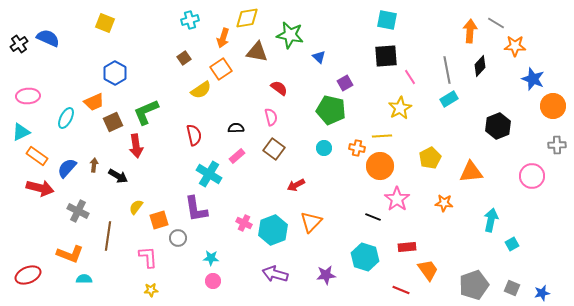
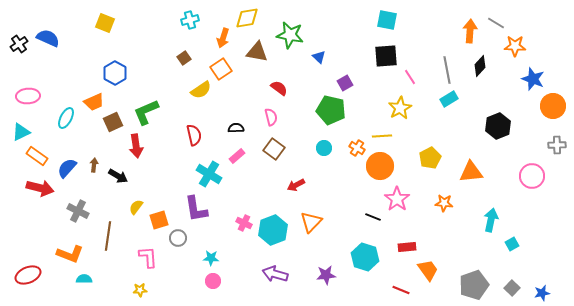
orange cross at (357, 148): rotated 21 degrees clockwise
gray square at (512, 288): rotated 21 degrees clockwise
yellow star at (151, 290): moved 11 px left
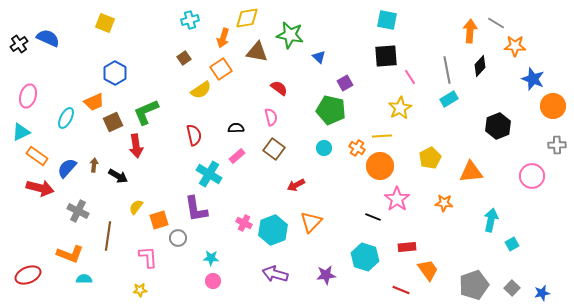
pink ellipse at (28, 96): rotated 70 degrees counterclockwise
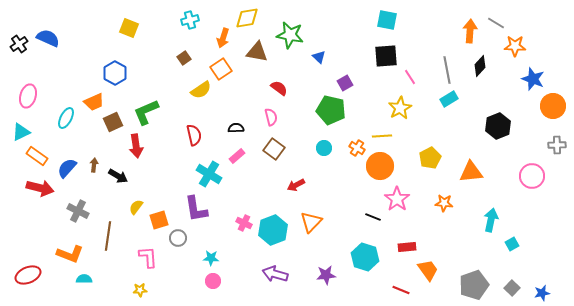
yellow square at (105, 23): moved 24 px right, 5 px down
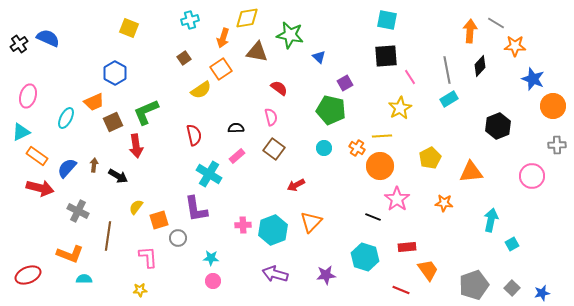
pink cross at (244, 223): moved 1 px left, 2 px down; rotated 28 degrees counterclockwise
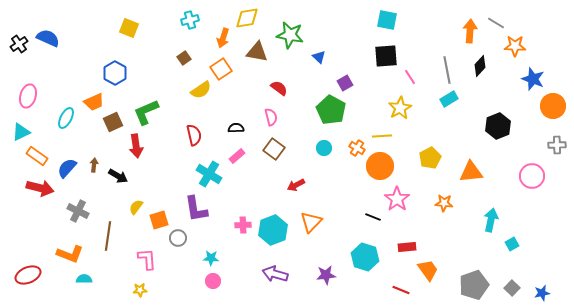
green pentagon at (331, 110): rotated 16 degrees clockwise
pink L-shape at (148, 257): moved 1 px left, 2 px down
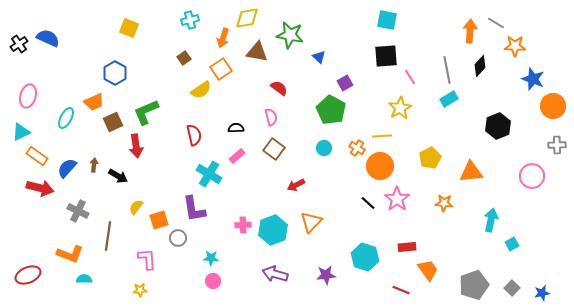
purple L-shape at (196, 209): moved 2 px left
black line at (373, 217): moved 5 px left, 14 px up; rotated 21 degrees clockwise
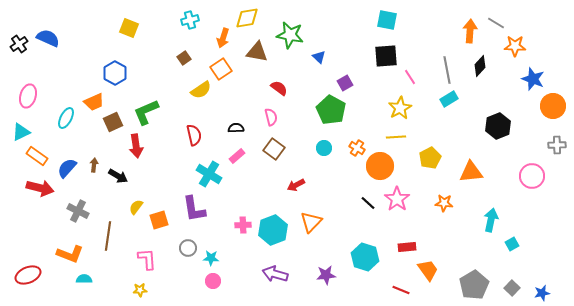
yellow line at (382, 136): moved 14 px right, 1 px down
gray circle at (178, 238): moved 10 px right, 10 px down
gray pentagon at (474, 285): rotated 12 degrees counterclockwise
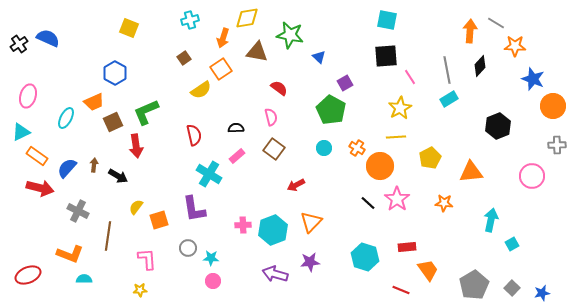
purple star at (326, 275): moved 16 px left, 13 px up
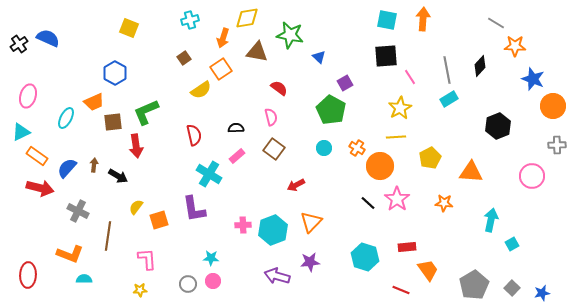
orange arrow at (470, 31): moved 47 px left, 12 px up
brown square at (113, 122): rotated 18 degrees clockwise
orange triangle at (471, 172): rotated 10 degrees clockwise
gray circle at (188, 248): moved 36 px down
purple arrow at (275, 274): moved 2 px right, 2 px down
red ellipse at (28, 275): rotated 65 degrees counterclockwise
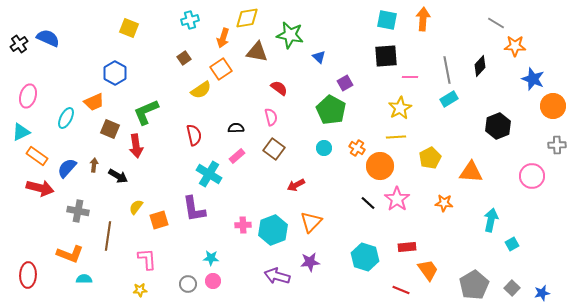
pink line at (410, 77): rotated 56 degrees counterclockwise
brown square at (113, 122): moved 3 px left, 7 px down; rotated 30 degrees clockwise
gray cross at (78, 211): rotated 15 degrees counterclockwise
